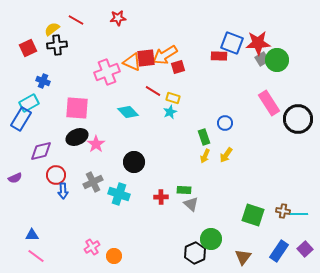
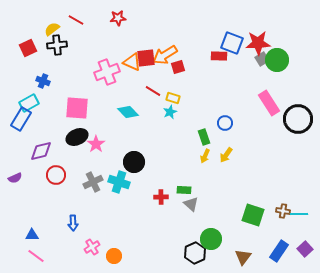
blue arrow at (63, 191): moved 10 px right, 32 px down
cyan cross at (119, 194): moved 12 px up
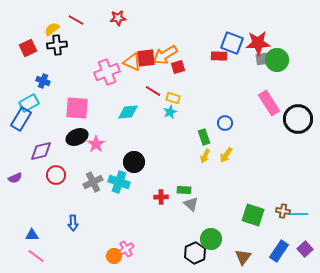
gray square at (262, 59): rotated 24 degrees clockwise
cyan diamond at (128, 112): rotated 50 degrees counterclockwise
pink cross at (92, 247): moved 34 px right, 2 px down
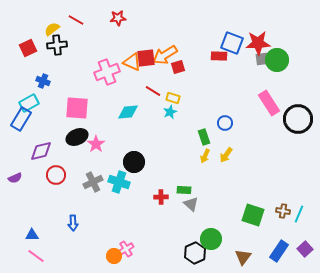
cyan line at (299, 214): rotated 66 degrees counterclockwise
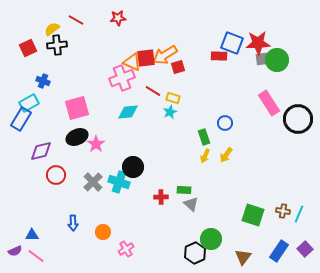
pink cross at (107, 72): moved 15 px right, 6 px down
pink square at (77, 108): rotated 20 degrees counterclockwise
black circle at (134, 162): moved 1 px left, 5 px down
purple semicircle at (15, 178): moved 73 px down
gray cross at (93, 182): rotated 18 degrees counterclockwise
orange circle at (114, 256): moved 11 px left, 24 px up
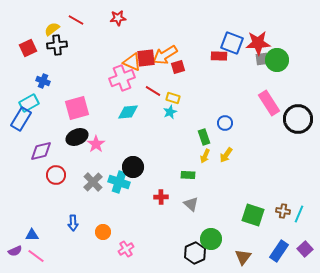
green rectangle at (184, 190): moved 4 px right, 15 px up
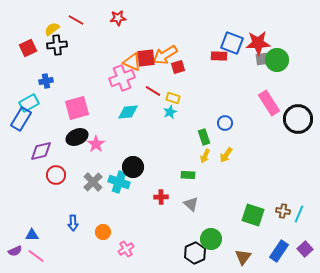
blue cross at (43, 81): moved 3 px right; rotated 32 degrees counterclockwise
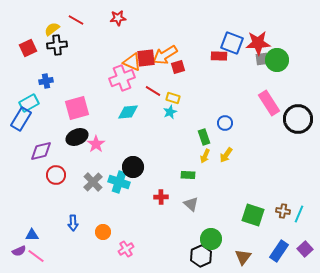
purple semicircle at (15, 251): moved 4 px right
black hexagon at (195, 253): moved 6 px right, 3 px down
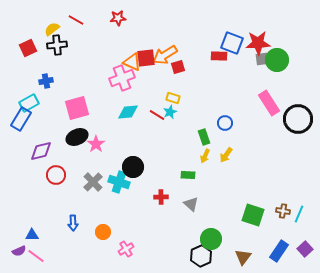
red line at (153, 91): moved 4 px right, 24 px down
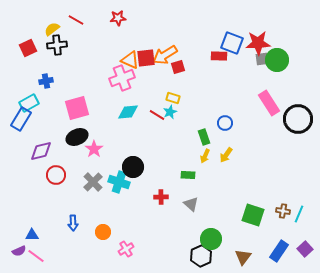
orange triangle at (132, 62): moved 2 px left, 2 px up
pink star at (96, 144): moved 2 px left, 5 px down
